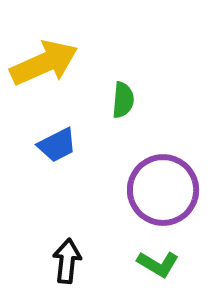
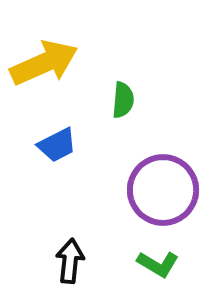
black arrow: moved 3 px right
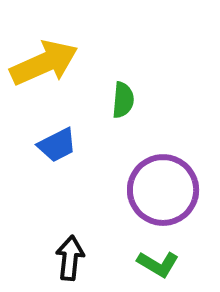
black arrow: moved 3 px up
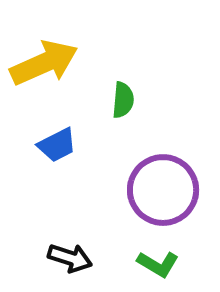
black arrow: rotated 102 degrees clockwise
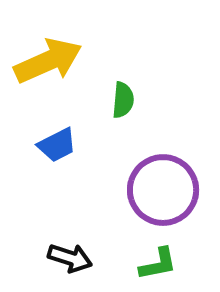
yellow arrow: moved 4 px right, 2 px up
green L-shape: rotated 42 degrees counterclockwise
